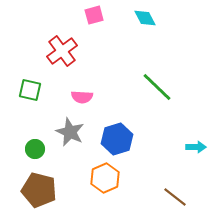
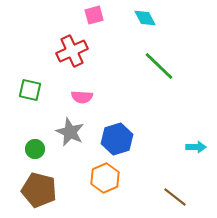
red cross: moved 10 px right; rotated 12 degrees clockwise
green line: moved 2 px right, 21 px up
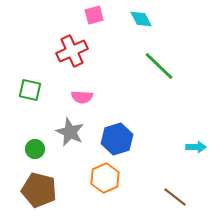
cyan diamond: moved 4 px left, 1 px down
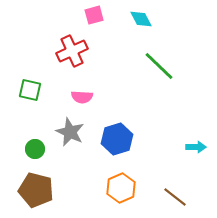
orange hexagon: moved 16 px right, 10 px down
brown pentagon: moved 3 px left
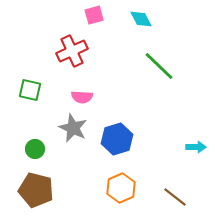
gray star: moved 3 px right, 4 px up
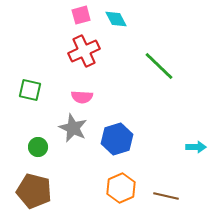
pink square: moved 13 px left
cyan diamond: moved 25 px left
red cross: moved 12 px right
green circle: moved 3 px right, 2 px up
brown pentagon: moved 2 px left, 1 px down
brown line: moved 9 px left, 1 px up; rotated 25 degrees counterclockwise
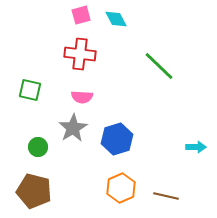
red cross: moved 4 px left, 3 px down; rotated 32 degrees clockwise
gray star: rotated 16 degrees clockwise
